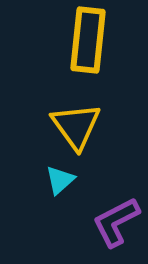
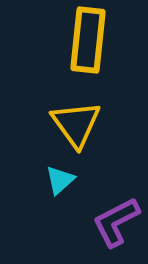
yellow triangle: moved 2 px up
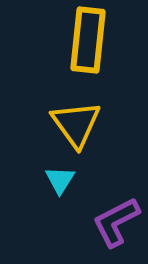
cyan triangle: rotated 16 degrees counterclockwise
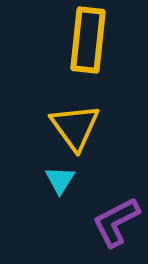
yellow triangle: moved 1 px left, 3 px down
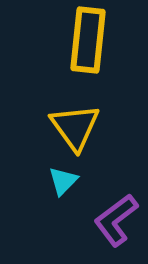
cyan triangle: moved 3 px right, 1 px down; rotated 12 degrees clockwise
purple L-shape: moved 2 px up; rotated 10 degrees counterclockwise
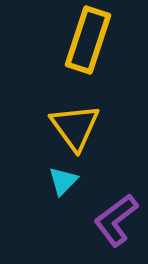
yellow rectangle: rotated 12 degrees clockwise
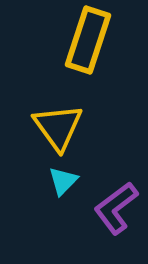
yellow triangle: moved 17 px left
purple L-shape: moved 12 px up
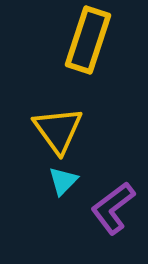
yellow triangle: moved 3 px down
purple L-shape: moved 3 px left
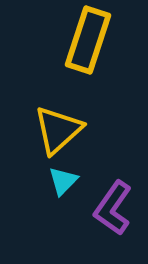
yellow triangle: rotated 24 degrees clockwise
purple L-shape: rotated 18 degrees counterclockwise
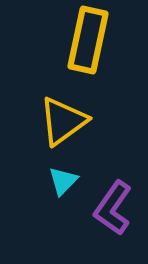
yellow rectangle: rotated 6 degrees counterclockwise
yellow triangle: moved 5 px right, 9 px up; rotated 6 degrees clockwise
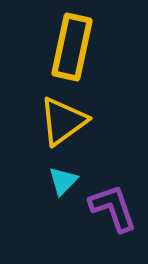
yellow rectangle: moved 16 px left, 7 px down
purple L-shape: rotated 126 degrees clockwise
